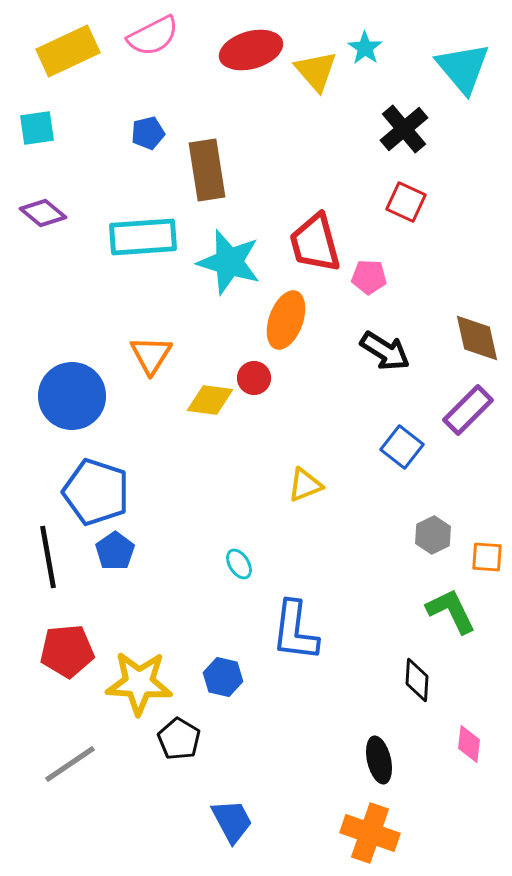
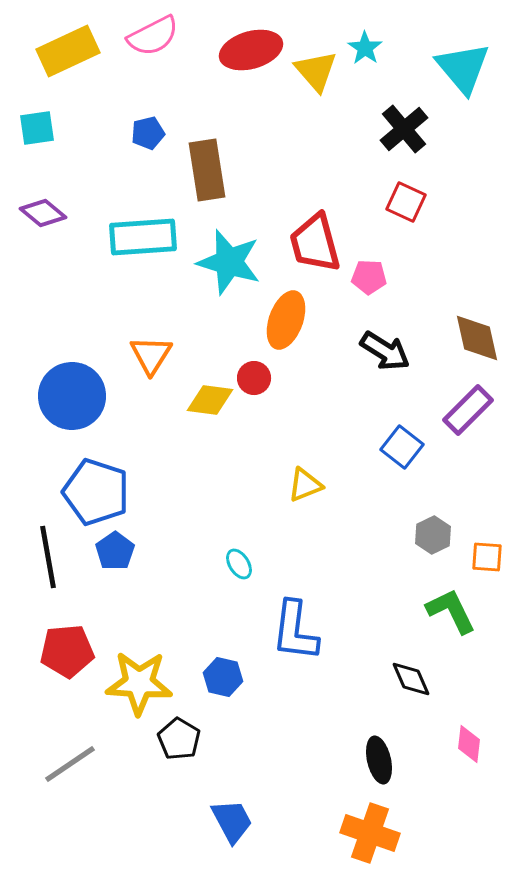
black diamond at (417, 680): moved 6 px left, 1 px up; rotated 27 degrees counterclockwise
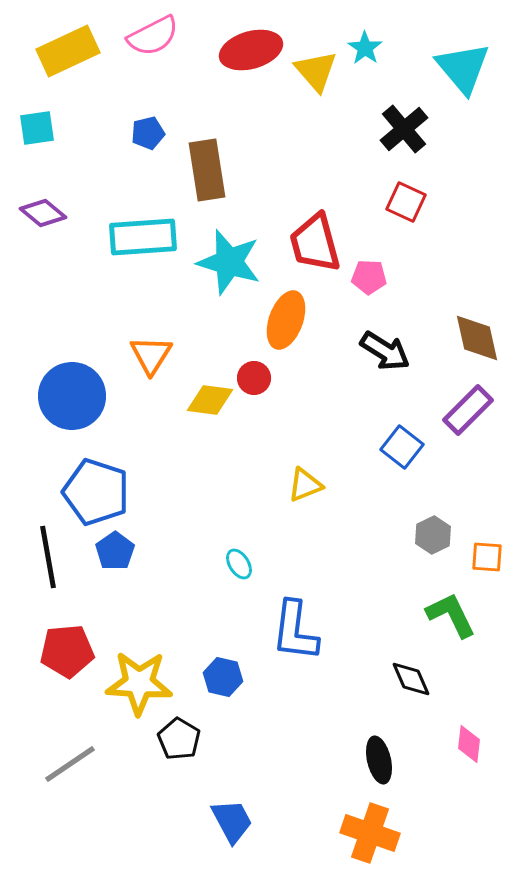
green L-shape at (451, 611): moved 4 px down
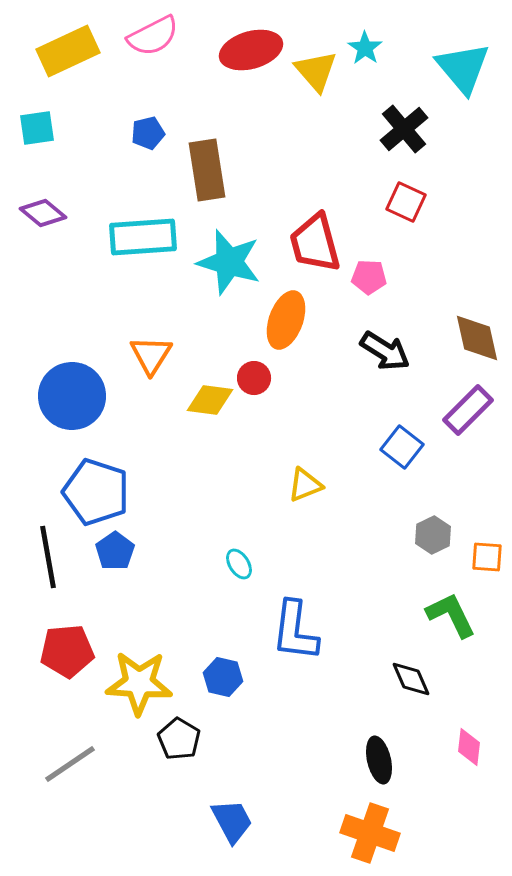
pink diamond at (469, 744): moved 3 px down
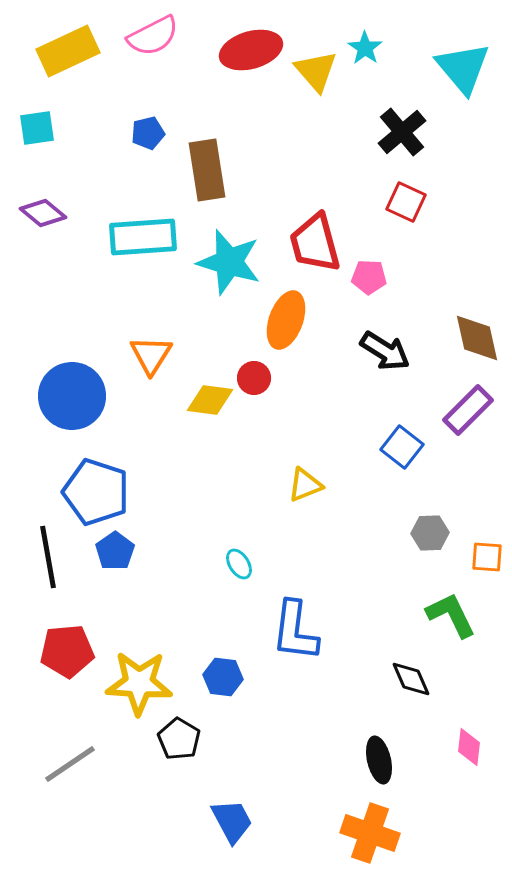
black cross at (404, 129): moved 2 px left, 3 px down
gray hexagon at (433, 535): moved 3 px left, 2 px up; rotated 24 degrees clockwise
blue hexagon at (223, 677): rotated 6 degrees counterclockwise
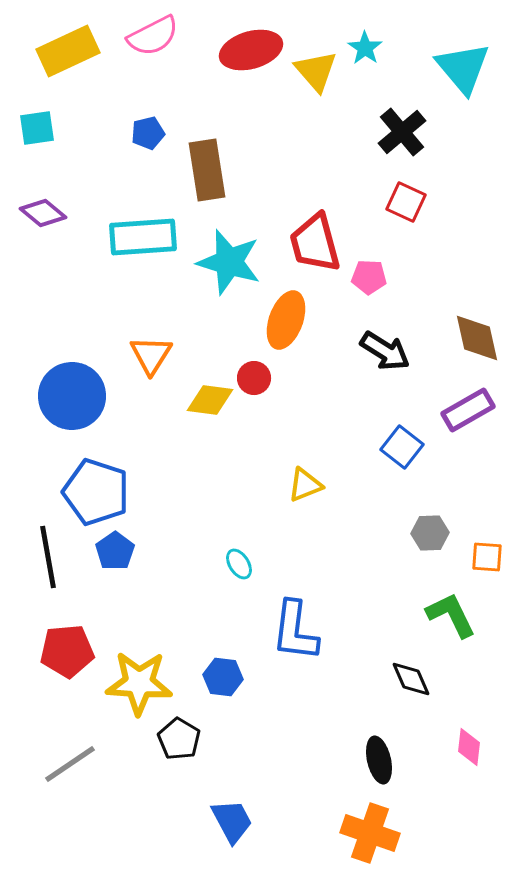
purple rectangle at (468, 410): rotated 15 degrees clockwise
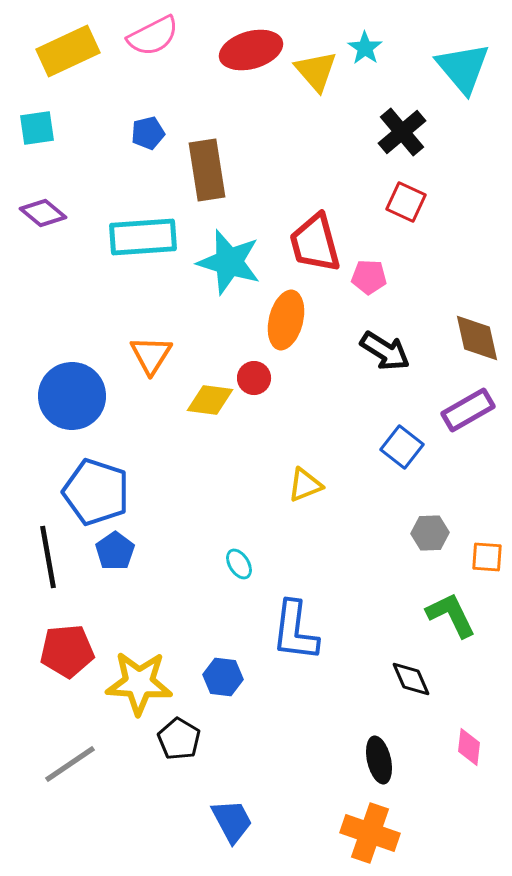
orange ellipse at (286, 320): rotated 6 degrees counterclockwise
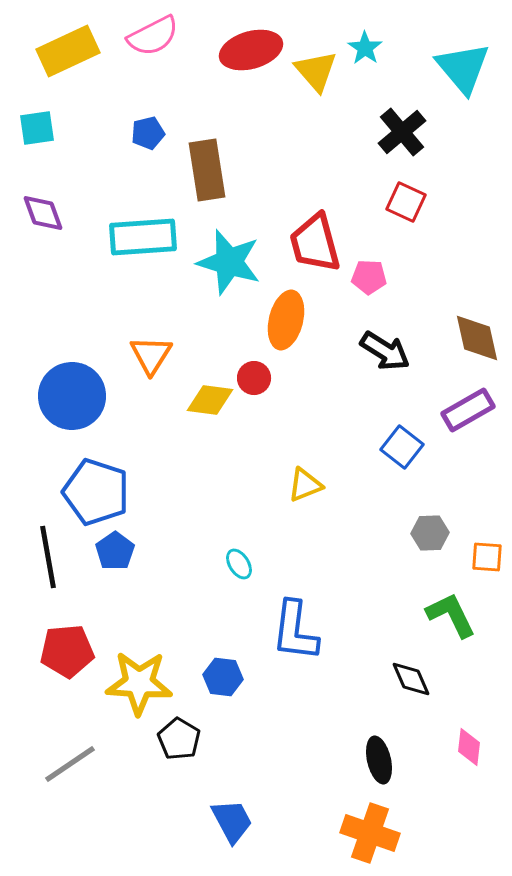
purple diamond at (43, 213): rotated 30 degrees clockwise
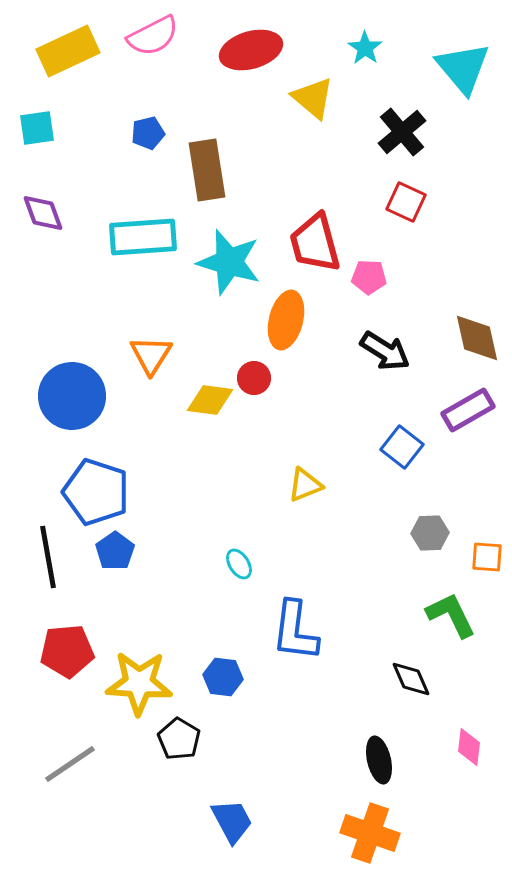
yellow triangle at (316, 71): moved 3 px left, 27 px down; rotated 9 degrees counterclockwise
